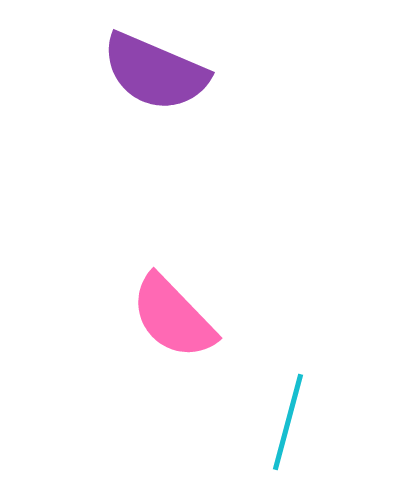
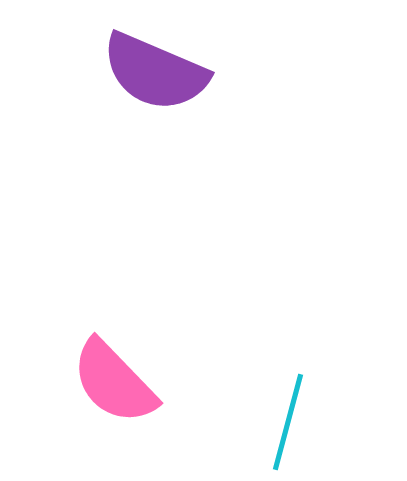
pink semicircle: moved 59 px left, 65 px down
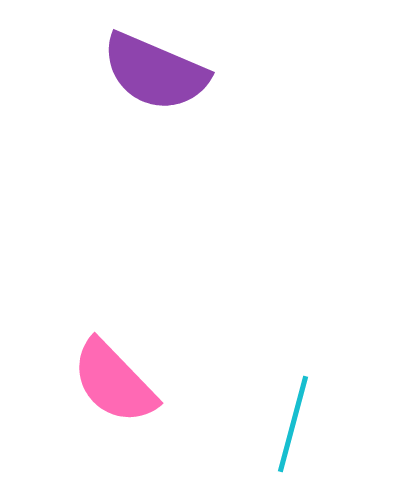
cyan line: moved 5 px right, 2 px down
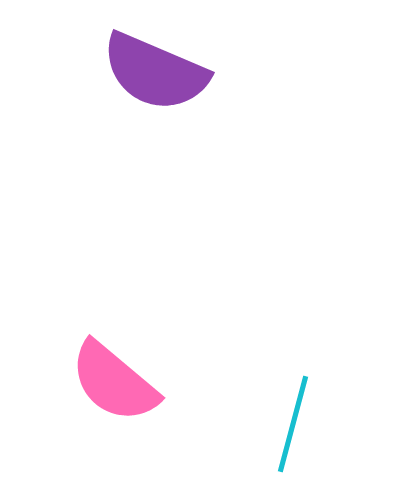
pink semicircle: rotated 6 degrees counterclockwise
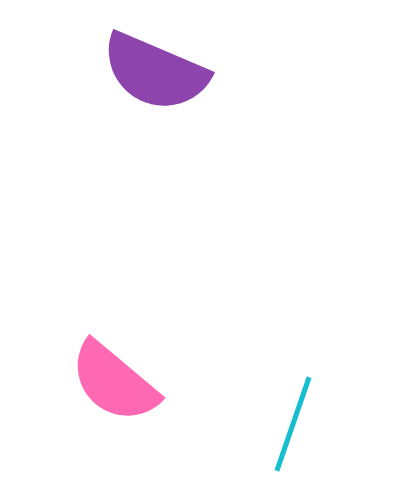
cyan line: rotated 4 degrees clockwise
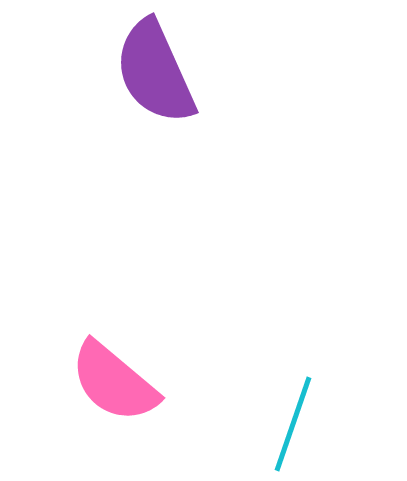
purple semicircle: rotated 43 degrees clockwise
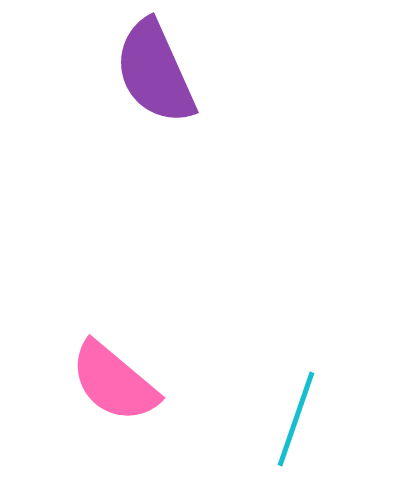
cyan line: moved 3 px right, 5 px up
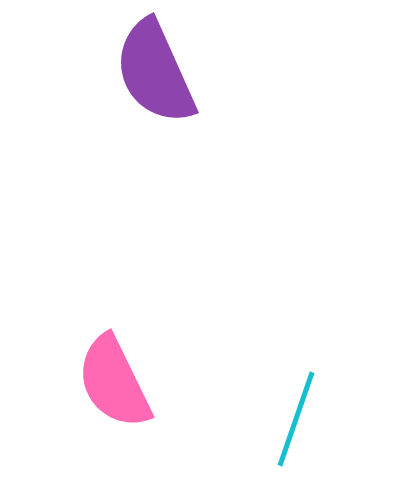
pink semicircle: rotated 24 degrees clockwise
